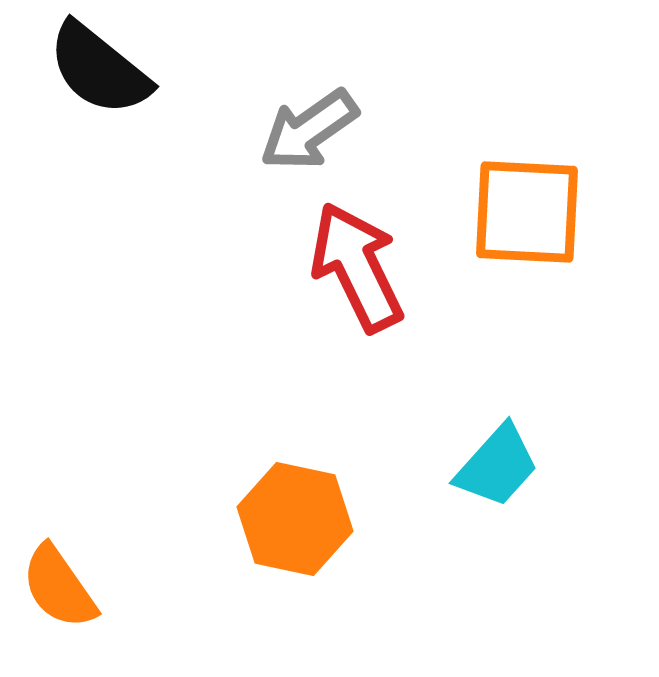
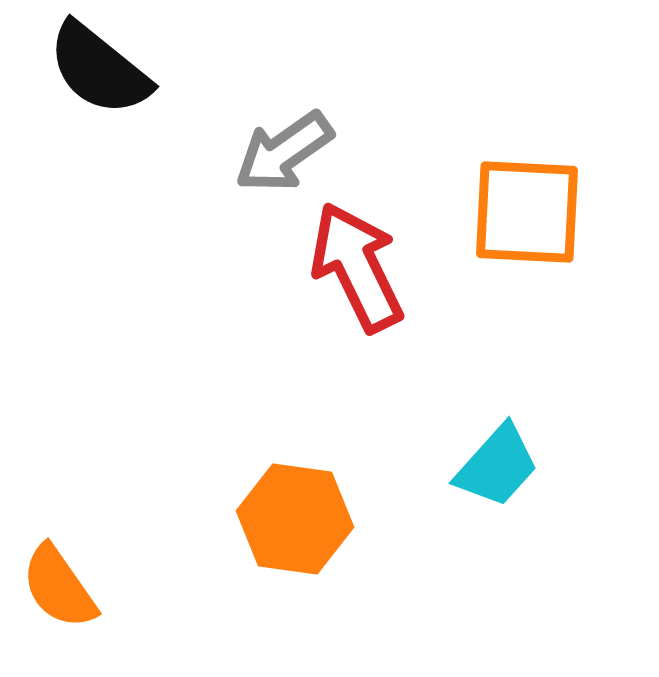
gray arrow: moved 25 px left, 22 px down
orange hexagon: rotated 4 degrees counterclockwise
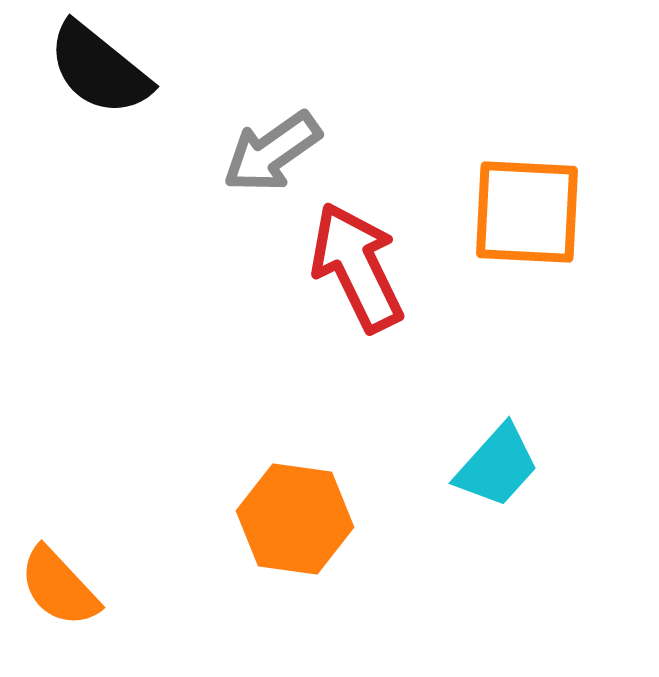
gray arrow: moved 12 px left
orange semicircle: rotated 8 degrees counterclockwise
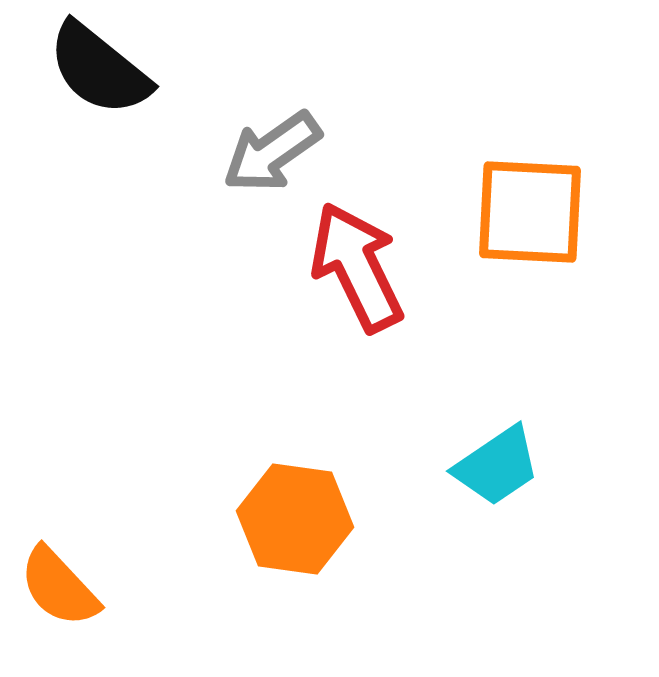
orange square: moved 3 px right
cyan trapezoid: rotated 14 degrees clockwise
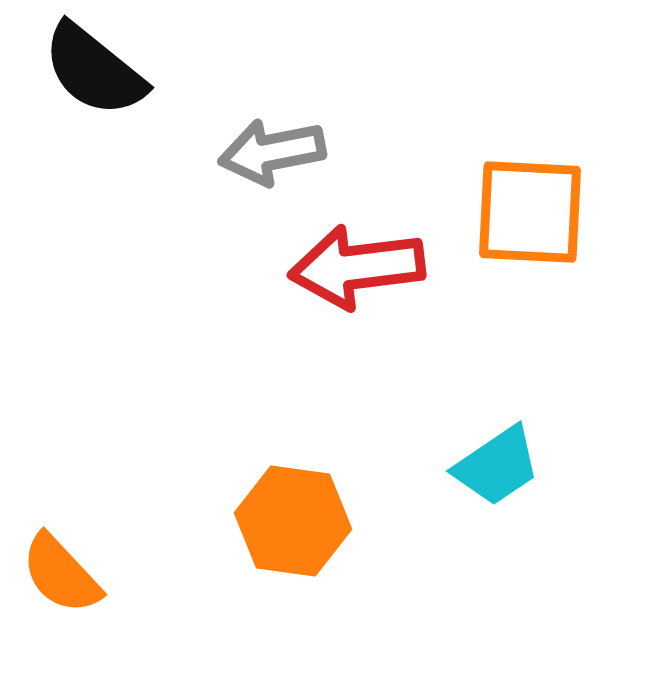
black semicircle: moved 5 px left, 1 px down
gray arrow: rotated 24 degrees clockwise
red arrow: rotated 71 degrees counterclockwise
orange hexagon: moved 2 px left, 2 px down
orange semicircle: moved 2 px right, 13 px up
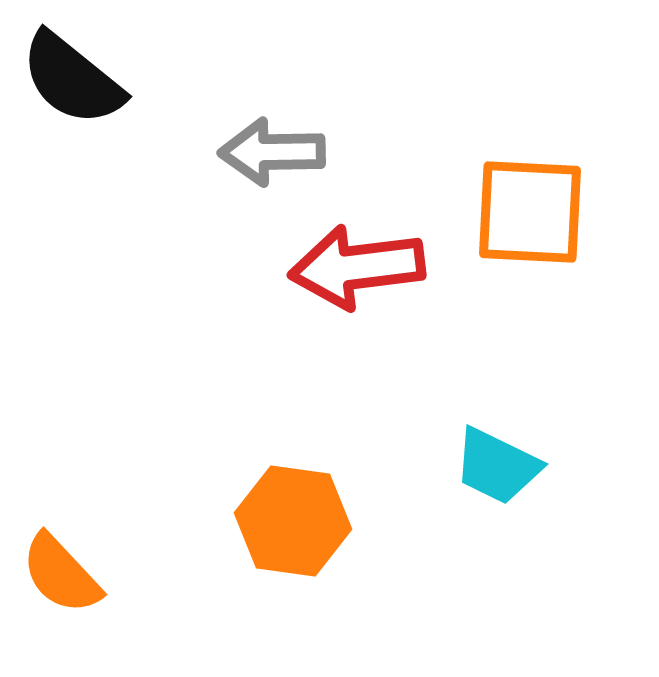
black semicircle: moved 22 px left, 9 px down
gray arrow: rotated 10 degrees clockwise
cyan trapezoid: rotated 60 degrees clockwise
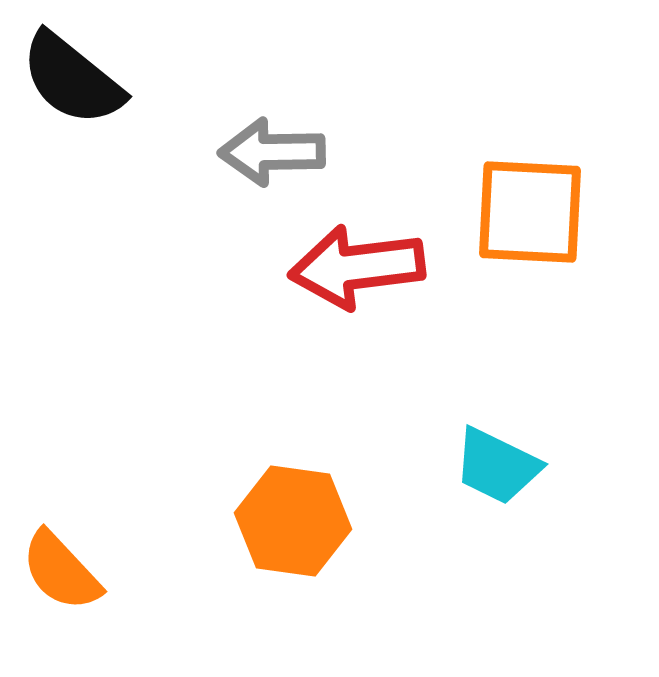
orange semicircle: moved 3 px up
